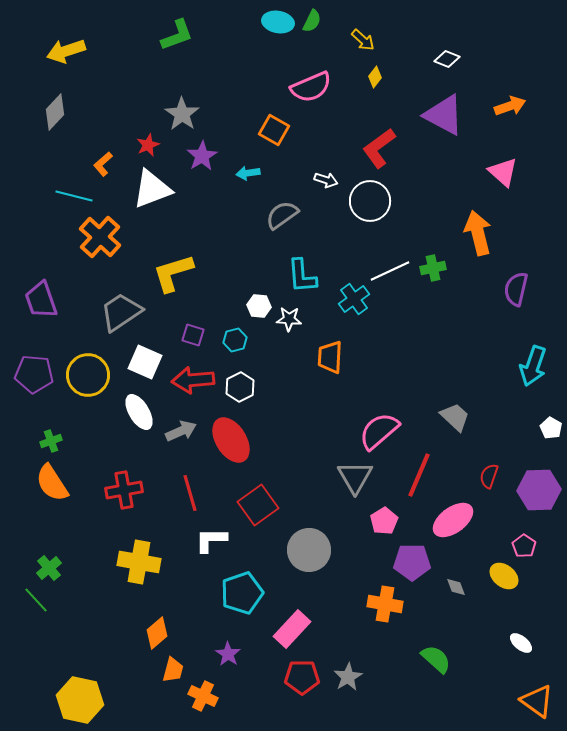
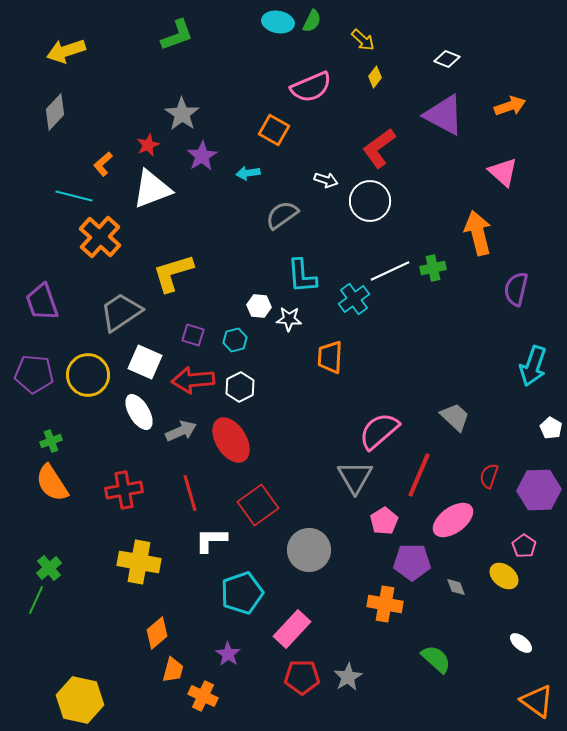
purple trapezoid at (41, 300): moved 1 px right, 2 px down
green line at (36, 600): rotated 68 degrees clockwise
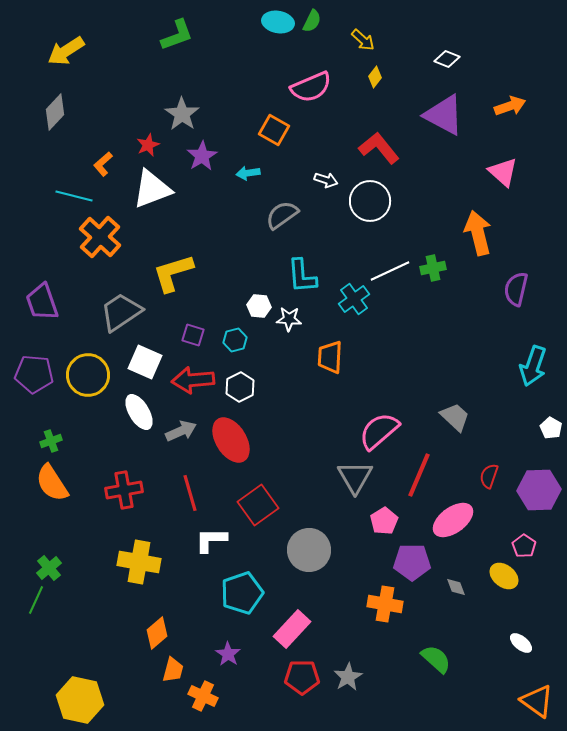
yellow arrow at (66, 51): rotated 15 degrees counterclockwise
red L-shape at (379, 148): rotated 87 degrees clockwise
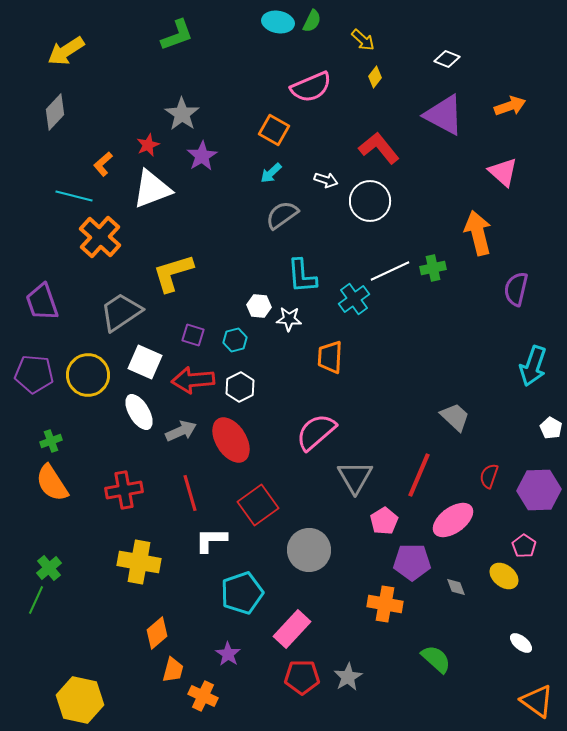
cyan arrow at (248, 173): moved 23 px right; rotated 35 degrees counterclockwise
pink semicircle at (379, 431): moved 63 px left, 1 px down
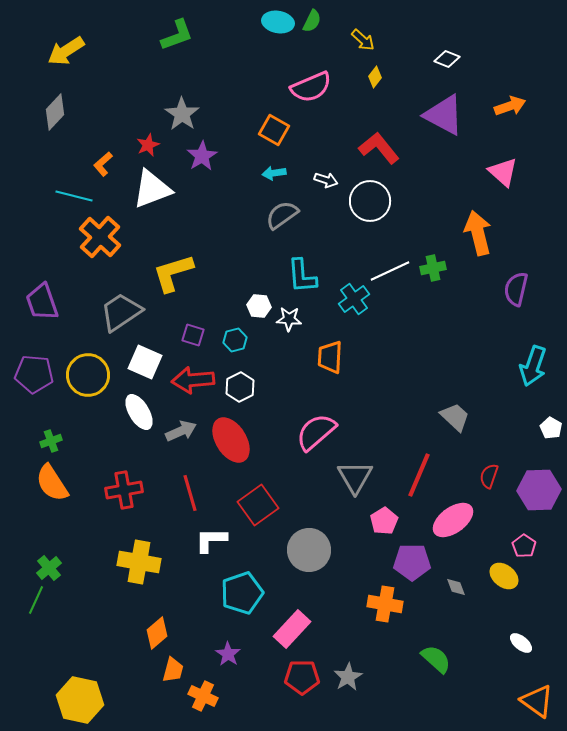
cyan arrow at (271, 173): moved 3 px right; rotated 35 degrees clockwise
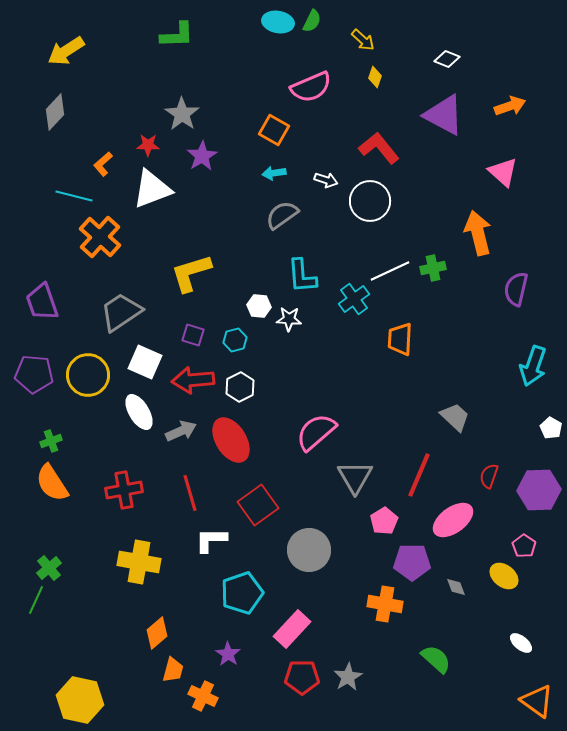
green L-shape at (177, 35): rotated 18 degrees clockwise
yellow diamond at (375, 77): rotated 20 degrees counterclockwise
red star at (148, 145): rotated 25 degrees clockwise
yellow L-shape at (173, 273): moved 18 px right
orange trapezoid at (330, 357): moved 70 px right, 18 px up
